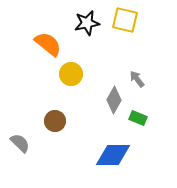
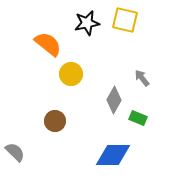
gray arrow: moved 5 px right, 1 px up
gray semicircle: moved 5 px left, 9 px down
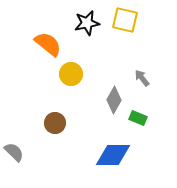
brown circle: moved 2 px down
gray semicircle: moved 1 px left
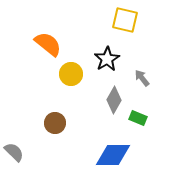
black star: moved 20 px right, 36 px down; rotated 20 degrees counterclockwise
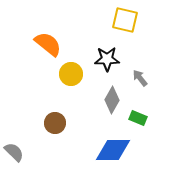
black star: rotated 30 degrees clockwise
gray arrow: moved 2 px left
gray diamond: moved 2 px left
blue diamond: moved 5 px up
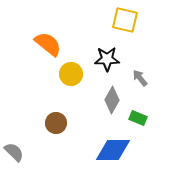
brown circle: moved 1 px right
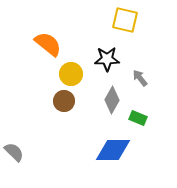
brown circle: moved 8 px right, 22 px up
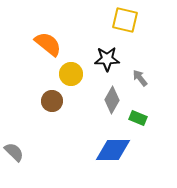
brown circle: moved 12 px left
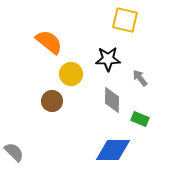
orange semicircle: moved 1 px right, 2 px up
black star: moved 1 px right
gray diamond: rotated 28 degrees counterclockwise
green rectangle: moved 2 px right, 1 px down
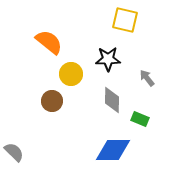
gray arrow: moved 7 px right
